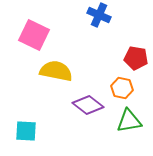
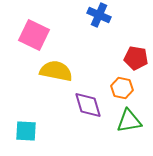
purple diamond: rotated 36 degrees clockwise
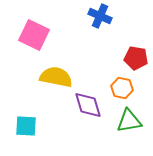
blue cross: moved 1 px right, 1 px down
yellow semicircle: moved 6 px down
cyan square: moved 5 px up
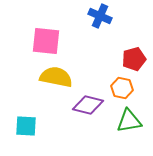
pink square: moved 12 px right, 6 px down; rotated 20 degrees counterclockwise
red pentagon: moved 2 px left, 1 px down; rotated 25 degrees counterclockwise
purple diamond: rotated 60 degrees counterclockwise
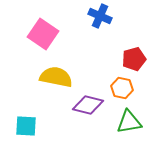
pink square: moved 3 px left, 7 px up; rotated 28 degrees clockwise
green triangle: moved 1 px down
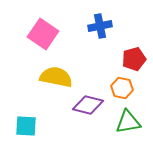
blue cross: moved 10 px down; rotated 35 degrees counterclockwise
green triangle: moved 1 px left
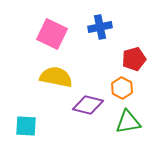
blue cross: moved 1 px down
pink square: moved 9 px right; rotated 8 degrees counterclockwise
orange hexagon: rotated 15 degrees clockwise
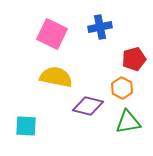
purple diamond: moved 1 px down
